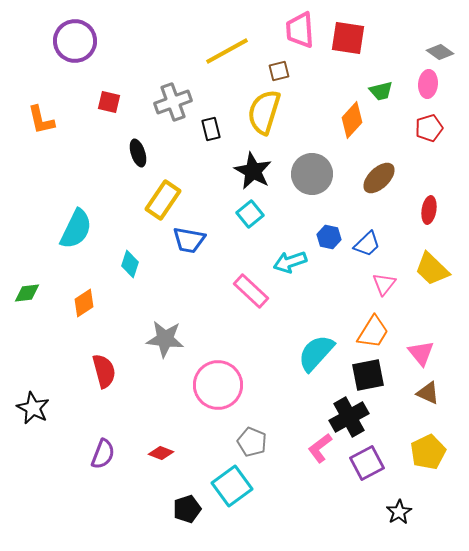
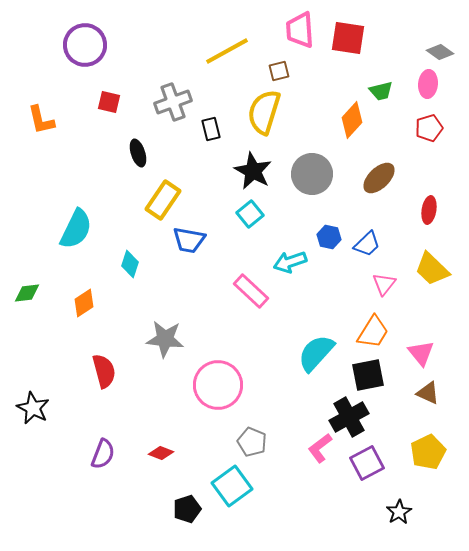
purple circle at (75, 41): moved 10 px right, 4 px down
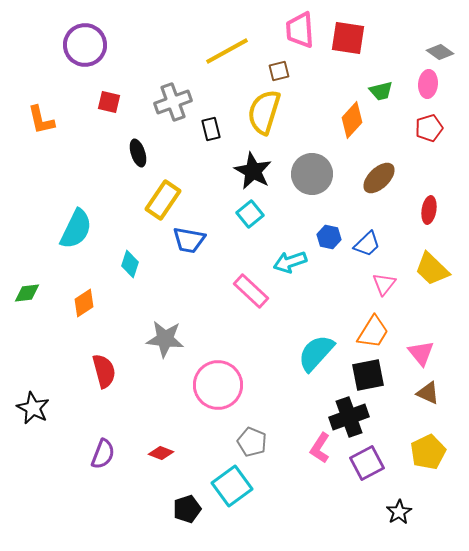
black cross at (349, 417): rotated 9 degrees clockwise
pink L-shape at (320, 448): rotated 20 degrees counterclockwise
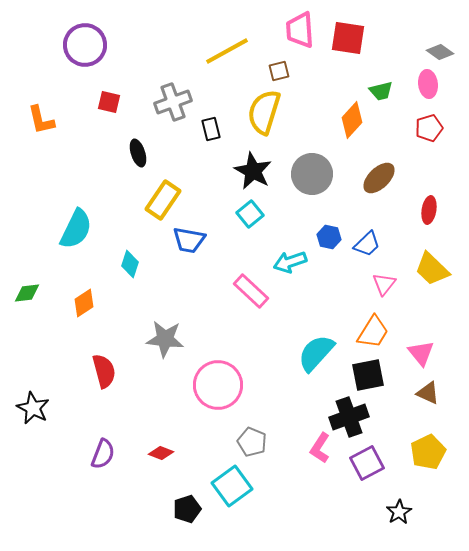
pink ellipse at (428, 84): rotated 12 degrees counterclockwise
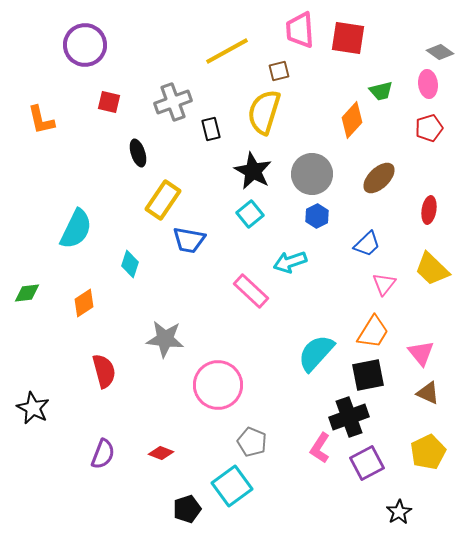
blue hexagon at (329, 237): moved 12 px left, 21 px up; rotated 20 degrees clockwise
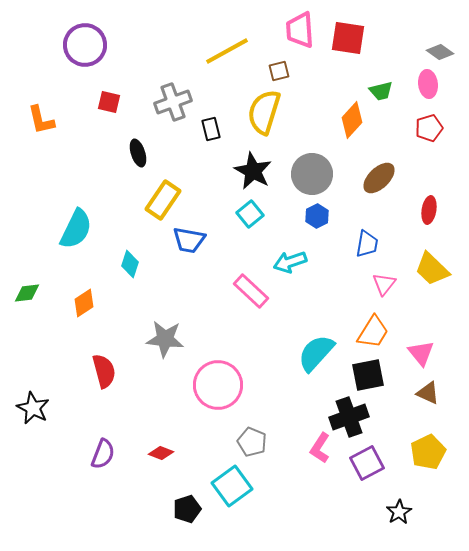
blue trapezoid at (367, 244): rotated 36 degrees counterclockwise
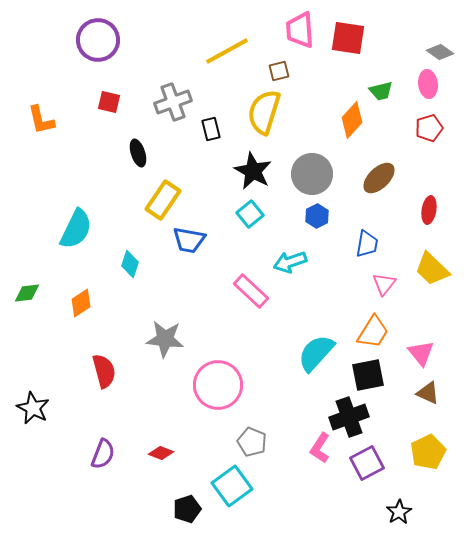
purple circle at (85, 45): moved 13 px right, 5 px up
orange diamond at (84, 303): moved 3 px left
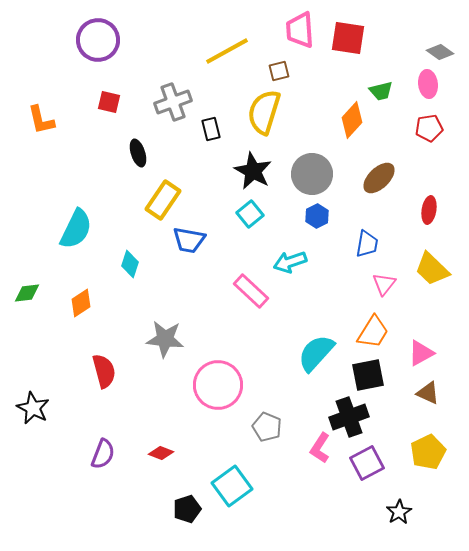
red pentagon at (429, 128): rotated 8 degrees clockwise
pink triangle at (421, 353): rotated 40 degrees clockwise
gray pentagon at (252, 442): moved 15 px right, 15 px up
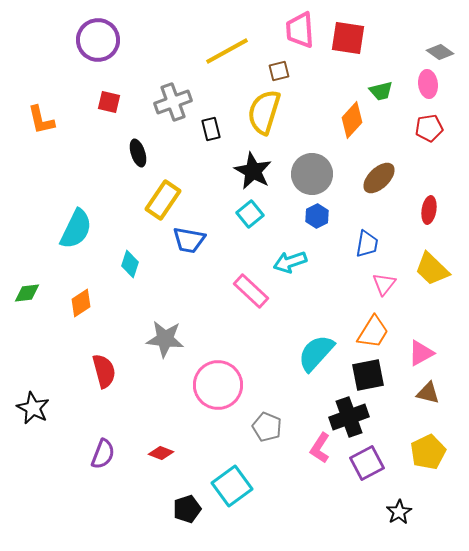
brown triangle at (428, 393): rotated 10 degrees counterclockwise
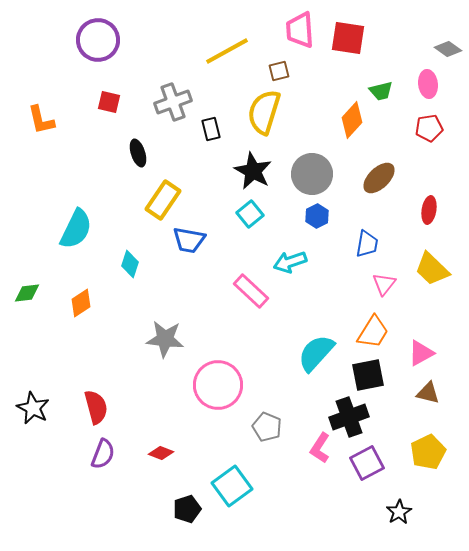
gray diamond at (440, 52): moved 8 px right, 3 px up
red semicircle at (104, 371): moved 8 px left, 36 px down
